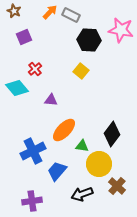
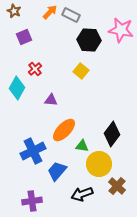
cyan diamond: rotated 70 degrees clockwise
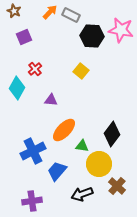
black hexagon: moved 3 px right, 4 px up
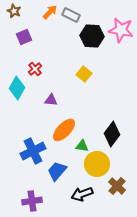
yellow square: moved 3 px right, 3 px down
yellow circle: moved 2 px left
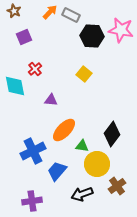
cyan diamond: moved 2 px left, 2 px up; rotated 40 degrees counterclockwise
brown cross: rotated 12 degrees clockwise
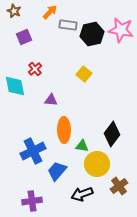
gray rectangle: moved 3 px left, 10 px down; rotated 18 degrees counterclockwise
black hexagon: moved 2 px up; rotated 15 degrees counterclockwise
orange ellipse: rotated 45 degrees counterclockwise
brown cross: moved 2 px right
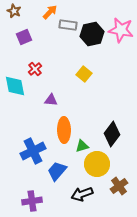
green triangle: rotated 24 degrees counterclockwise
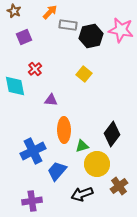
black hexagon: moved 1 px left, 2 px down
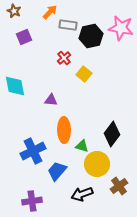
pink star: moved 2 px up
red cross: moved 29 px right, 11 px up
green triangle: rotated 32 degrees clockwise
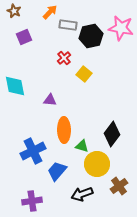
purple triangle: moved 1 px left
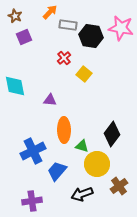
brown star: moved 1 px right, 5 px down
black hexagon: rotated 20 degrees clockwise
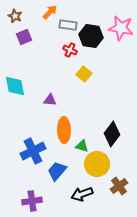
red cross: moved 6 px right, 8 px up; rotated 24 degrees counterclockwise
